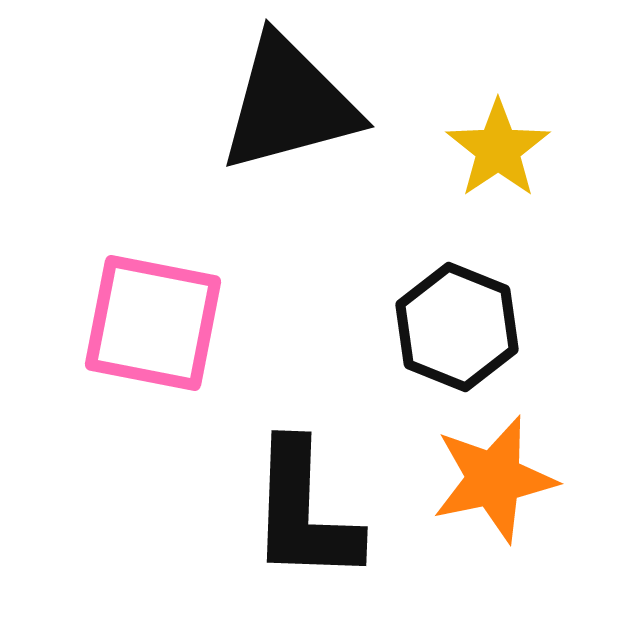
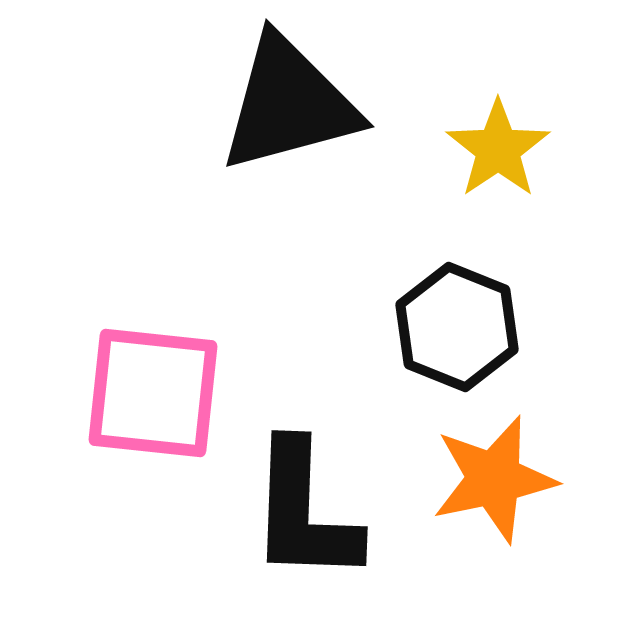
pink square: moved 70 px down; rotated 5 degrees counterclockwise
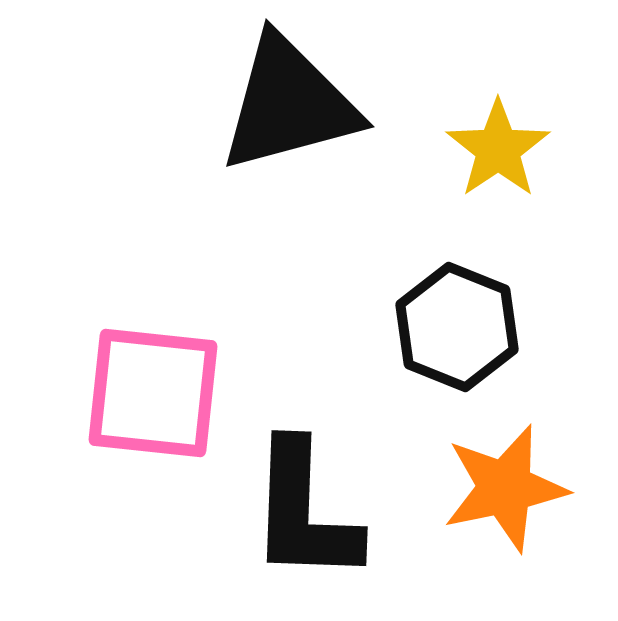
orange star: moved 11 px right, 9 px down
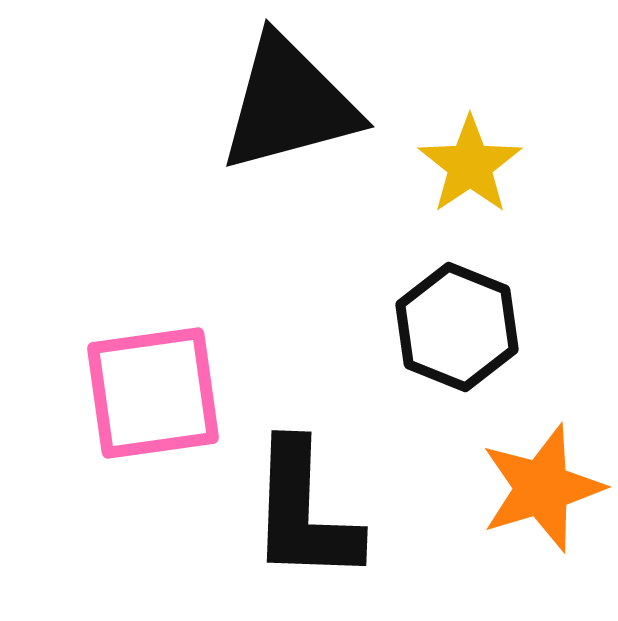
yellow star: moved 28 px left, 16 px down
pink square: rotated 14 degrees counterclockwise
orange star: moved 37 px right; rotated 5 degrees counterclockwise
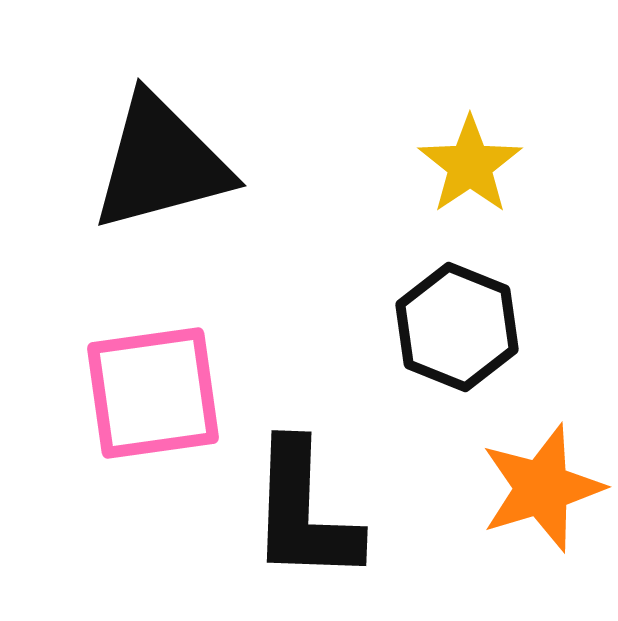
black triangle: moved 128 px left, 59 px down
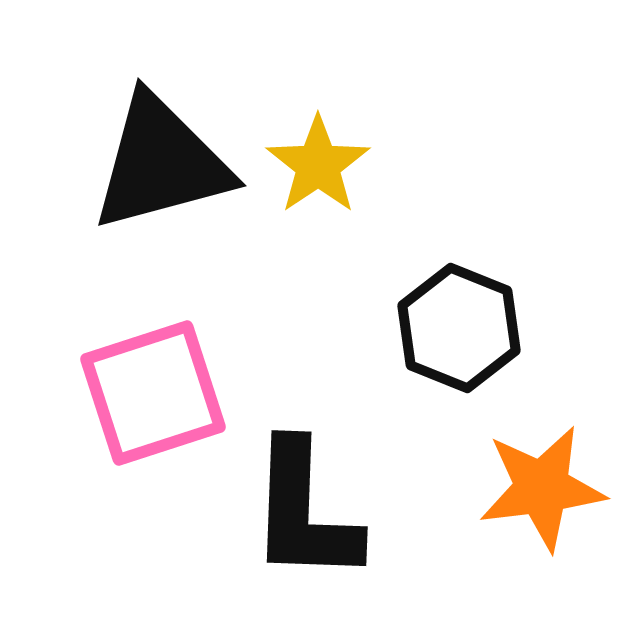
yellow star: moved 152 px left
black hexagon: moved 2 px right, 1 px down
pink square: rotated 10 degrees counterclockwise
orange star: rotated 10 degrees clockwise
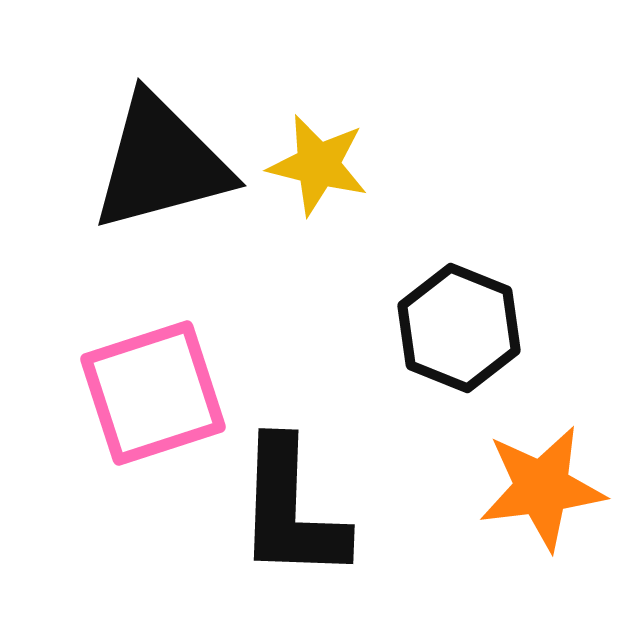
yellow star: rotated 24 degrees counterclockwise
black L-shape: moved 13 px left, 2 px up
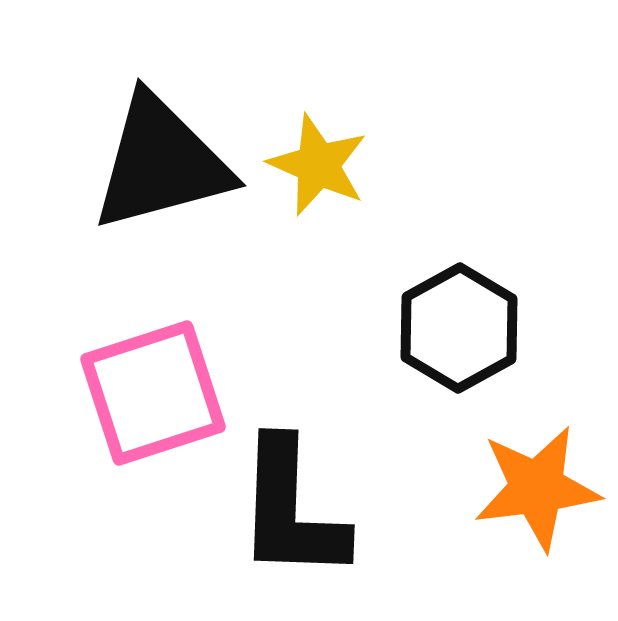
yellow star: rotated 10 degrees clockwise
black hexagon: rotated 9 degrees clockwise
orange star: moved 5 px left
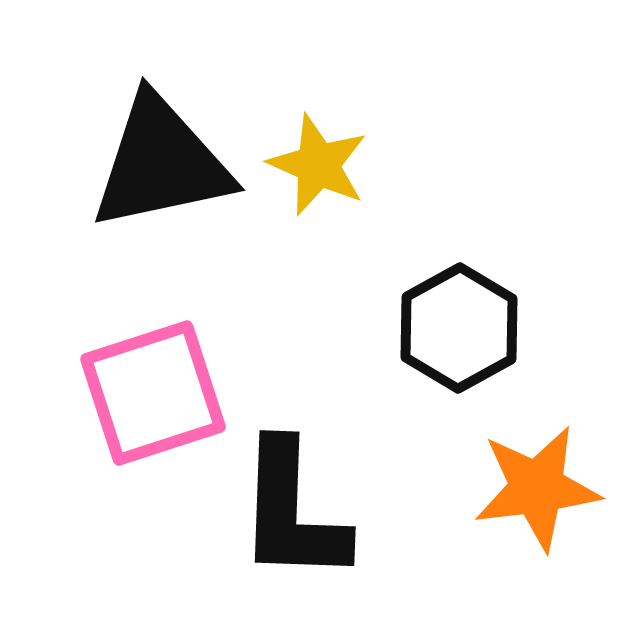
black triangle: rotated 3 degrees clockwise
black L-shape: moved 1 px right, 2 px down
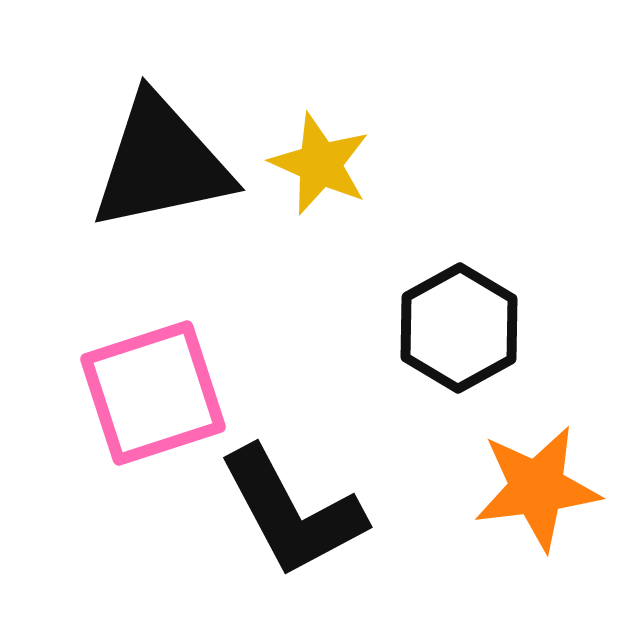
yellow star: moved 2 px right, 1 px up
black L-shape: rotated 30 degrees counterclockwise
